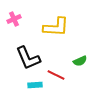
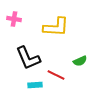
pink cross: rotated 32 degrees clockwise
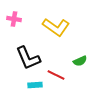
yellow L-shape: rotated 32 degrees clockwise
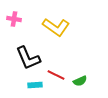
green semicircle: moved 20 px down
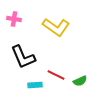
black L-shape: moved 5 px left, 1 px up
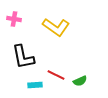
black L-shape: rotated 12 degrees clockwise
